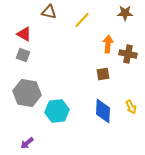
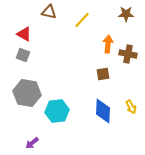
brown star: moved 1 px right, 1 px down
purple arrow: moved 5 px right
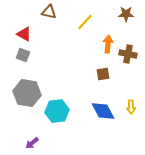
yellow line: moved 3 px right, 2 px down
yellow arrow: rotated 24 degrees clockwise
blue diamond: rotated 30 degrees counterclockwise
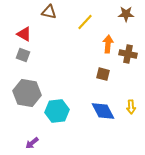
brown square: rotated 24 degrees clockwise
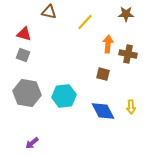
red triangle: rotated 14 degrees counterclockwise
cyan hexagon: moved 7 px right, 15 px up
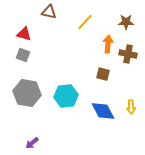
brown star: moved 8 px down
cyan hexagon: moved 2 px right
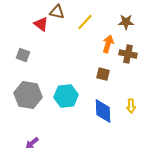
brown triangle: moved 8 px right
red triangle: moved 17 px right, 10 px up; rotated 21 degrees clockwise
orange arrow: rotated 12 degrees clockwise
gray hexagon: moved 1 px right, 2 px down
yellow arrow: moved 1 px up
blue diamond: rotated 25 degrees clockwise
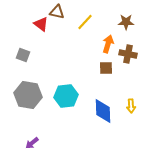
brown square: moved 3 px right, 6 px up; rotated 16 degrees counterclockwise
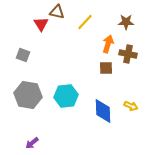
red triangle: rotated 21 degrees clockwise
yellow arrow: rotated 64 degrees counterclockwise
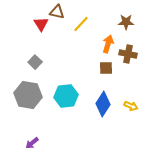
yellow line: moved 4 px left, 2 px down
gray square: moved 12 px right, 7 px down; rotated 24 degrees clockwise
blue diamond: moved 7 px up; rotated 35 degrees clockwise
